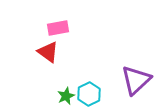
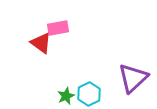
red triangle: moved 7 px left, 9 px up
purple triangle: moved 3 px left, 2 px up
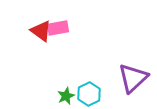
red triangle: moved 12 px up
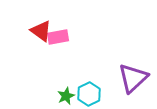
pink rectangle: moved 9 px down
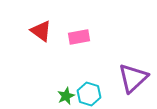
pink rectangle: moved 21 px right
cyan hexagon: rotated 15 degrees counterclockwise
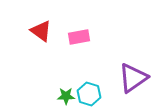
purple triangle: rotated 8 degrees clockwise
green star: rotated 24 degrees clockwise
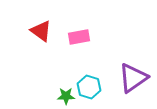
cyan hexagon: moved 7 px up
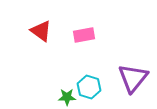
pink rectangle: moved 5 px right, 2 px up
purple triangle: rotated 16 degrees counterclockwise
green star: moved 1 px right, 1 px down
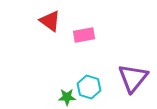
red triangle: moved 9 px right, 10 px up
